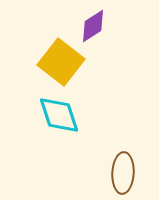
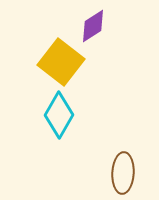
cyan diamond: rotated 48 degrees clockwise
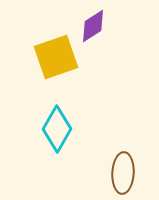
yellow square: moved 5 px left, 5 px up; rotated 33 degrees clockwise
cyan diamond: moved 2 px left, 14 px down
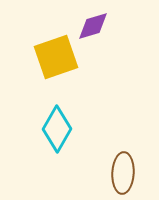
purple diamond: rotated 16 degrees clockwise
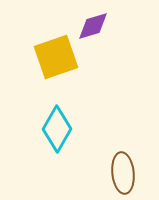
brown ellipse: rotated 9 degrees counterclockwise
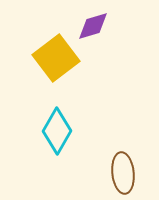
yellow square: moved 1 px down; rotated 18 degrees counterclockwise
cyan diamond: moved 2 px down
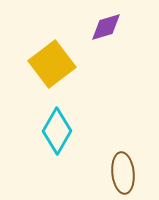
purple diamond: moved 13 px right, 1 px down
yellow square: moved 4 px left, 6 px down
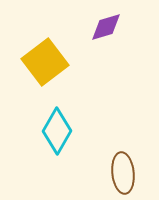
yellow square: moved 7 px left, 2 px up
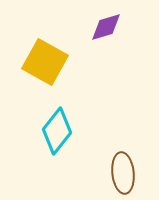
yellow square: rotated 24 degrees counterclockwise
cyan diamond: rotated 9 degrees clockwise
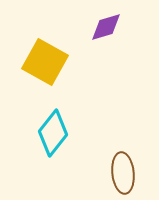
cyan diamond: moved 4 px left, 2 px down
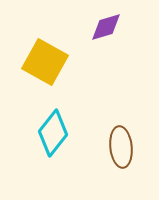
brown ellipse: moved 2 px left, 26 px up
